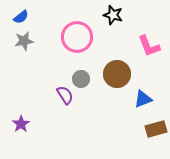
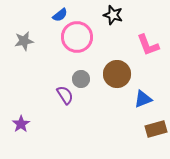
blue semicircle: moved 39 px right, 2 px up
pink L-shape: moved 1 px left, 1 px up
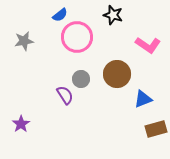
pink L-shape: rotated 35 degrees counterclockwise
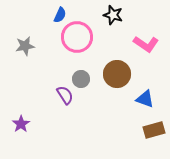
blue semicircle: rotated 28 degrees counterclockwise
gray star: moved 1 px right, 5 px down
pink L-shape: moved 2 px left, 1 px up
blue triangle: moved 2 px right; rotated 42 degrees clockwise
brown rectangle: moved 2 px left, 1 px down
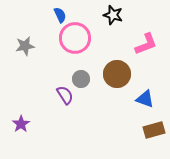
blue semicircle: rotated 49 degrees counterclockwise
pink circle: moved 2 px left, 1 px down
pink L-shape: rotated 55 degrees counterclockwise
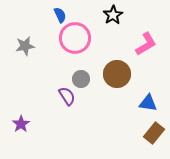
black star: rotated 24 degrees clockwise
pink L-shape: rotated 10 degrees counterclockwise
purple semicircle: moved 2 px right, 1 px down
blue triangle: moved 3 px right, 4 px down; rotated 12 degrees counterclockwise
brown rectangle: moved 3 px down; rotated 35 degrees counterclockwise
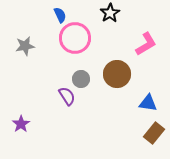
black star: moved 3 px left, 2 px up
